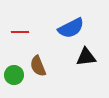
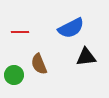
brown semicircle: moved 1 px right, 2 px up
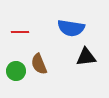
blue semicircle: rotated 36 degrees clockwise
green circle: moved 2 px right, 4 px up
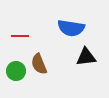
red line: moved 4 px down
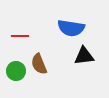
black triangle: moved 2 px left, 1 px up
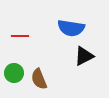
black triangle: rotated 20 degrees counterclockwise
brown semicircle: moved 15 px down
green circle: moved 2 px left, 2 px down
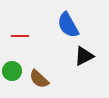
blue semicircle: moved 3 px left, 3 px up; rotated 52 degrees clockwise
green circle: moved 2 px left, 2 px up
brown semicircle: rotated 25 degrees counterclockwise
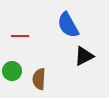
brown semicircle: rotated 50 degrees clockwise
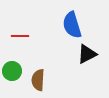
blue semicircle: moved 4 px right; rotated 12 degrees clockwise
black triangle: moved 3 px right, 2 px up
brown semicircle: moved 1 px left, 1 px down
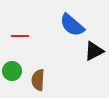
blue semicircle: rotated 32 degrees counterclockwise
black triangle: moved 7 px right, 3 px up
